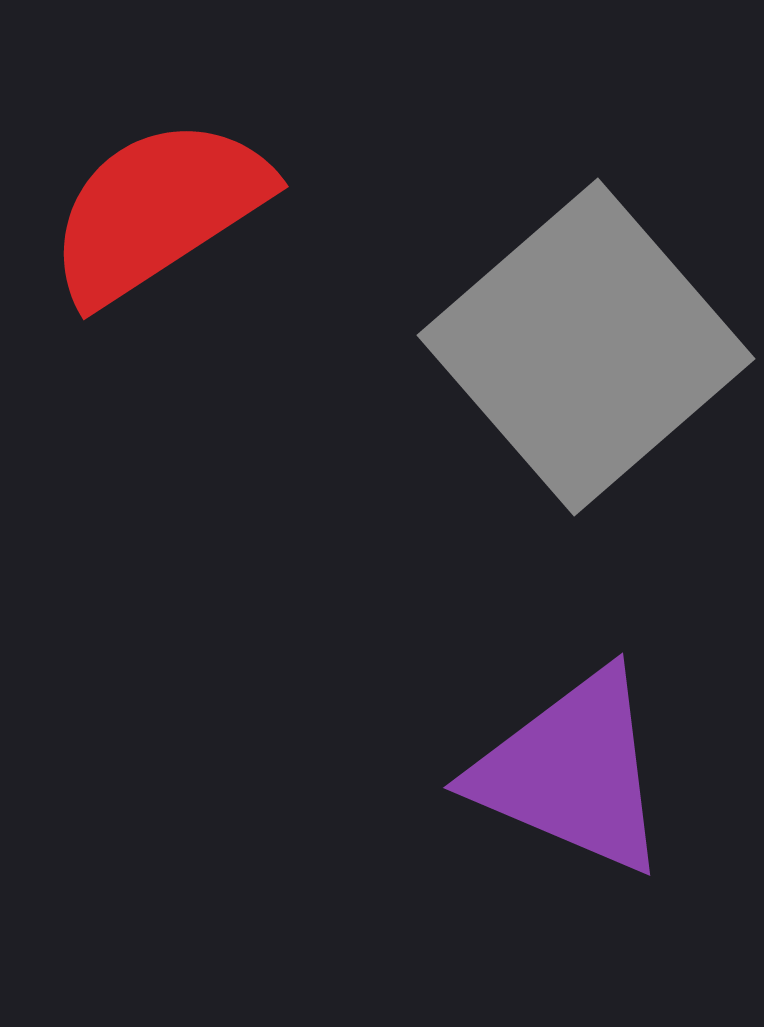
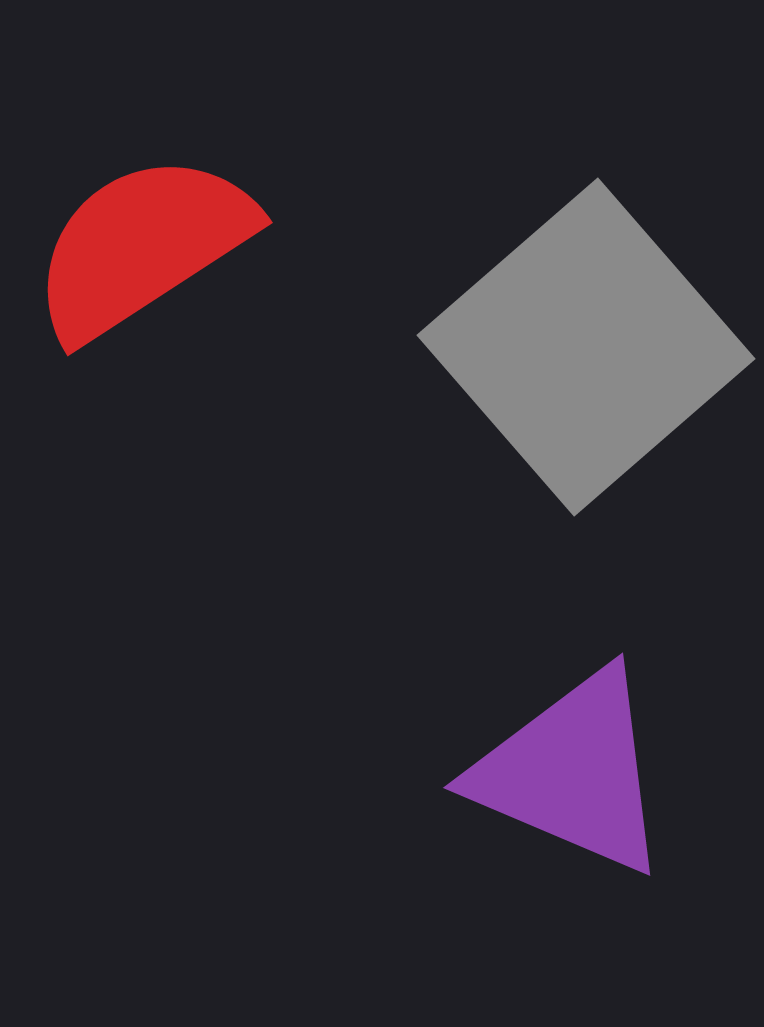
red semicircle: moved 16 px left, 36 px down
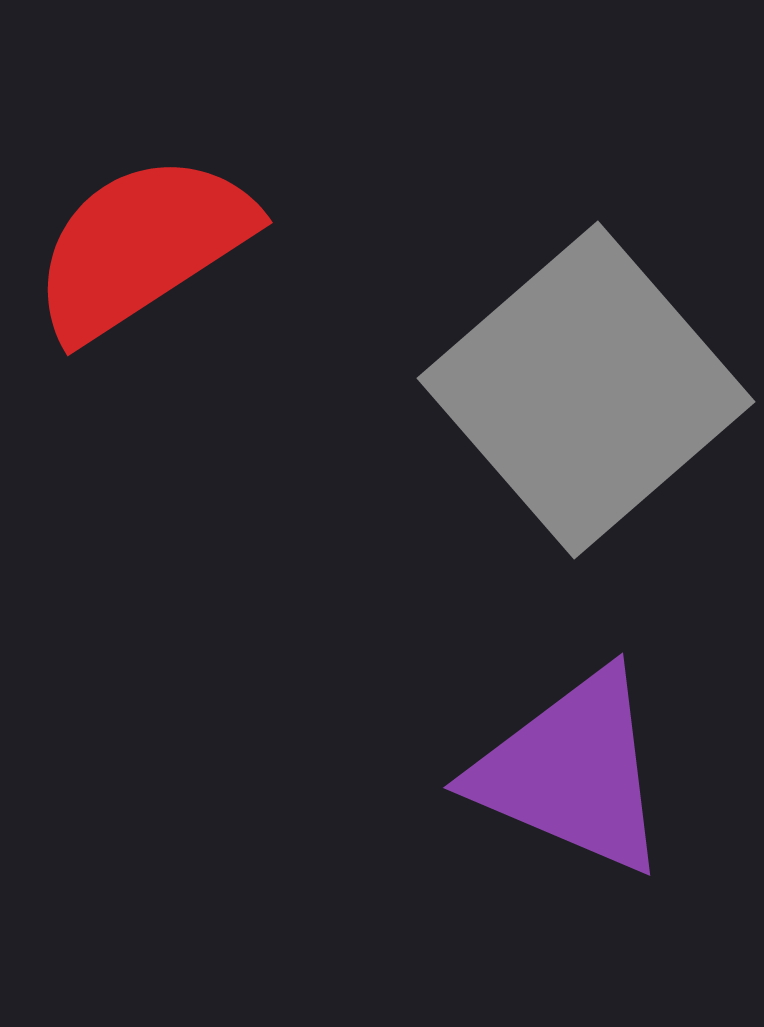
gray square: moved 43 px down
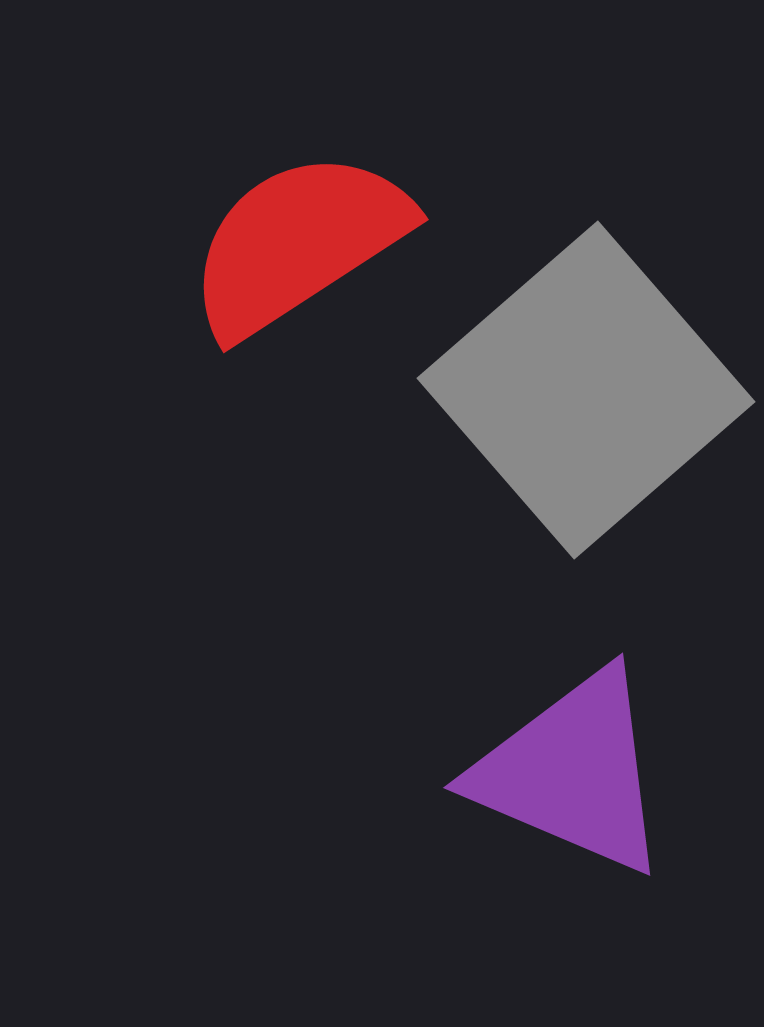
red semicircle: moved 156 px right, 3 px up
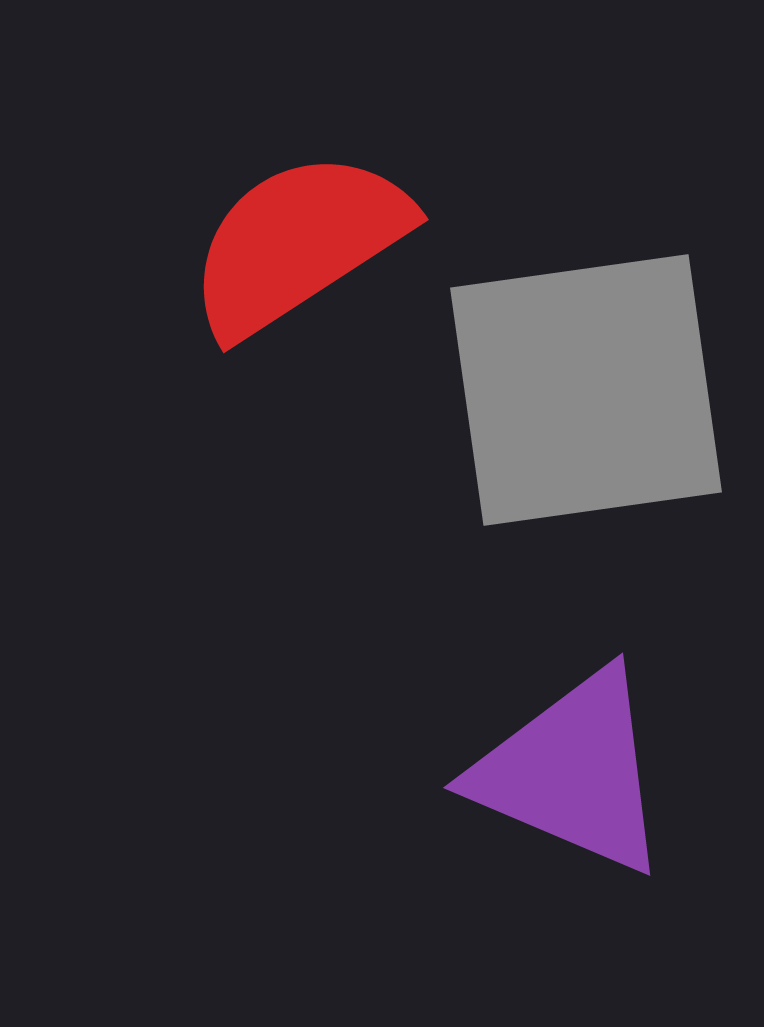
gray square: rotated 33 degrees clockwise
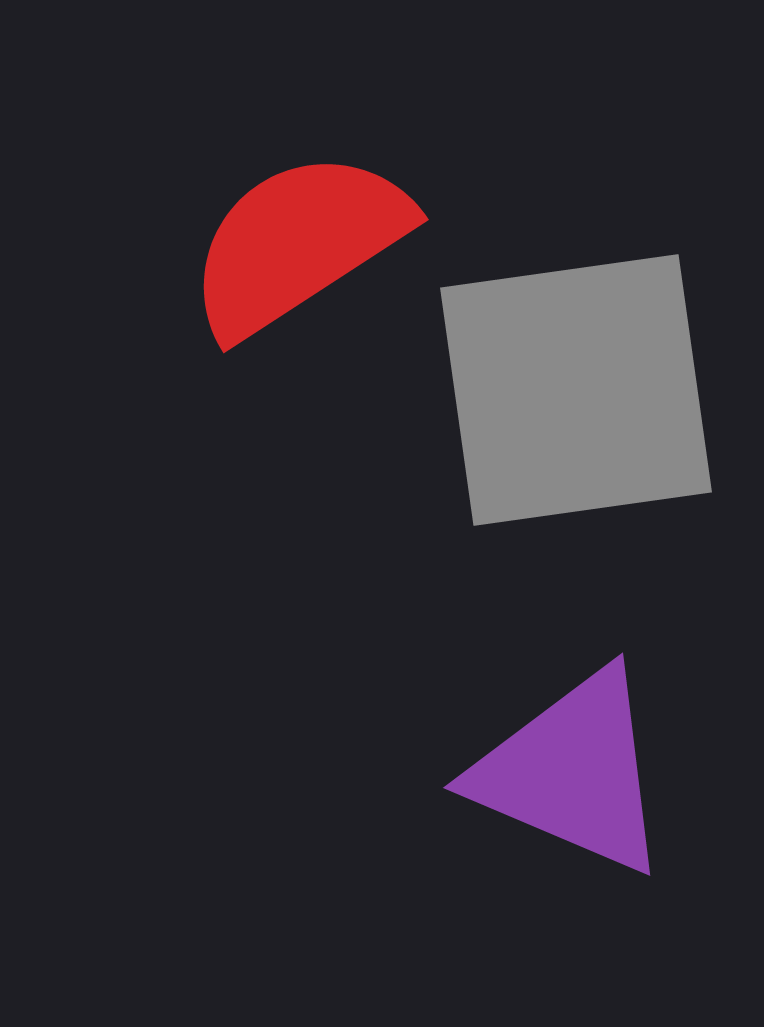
gray square: moved 10 px left
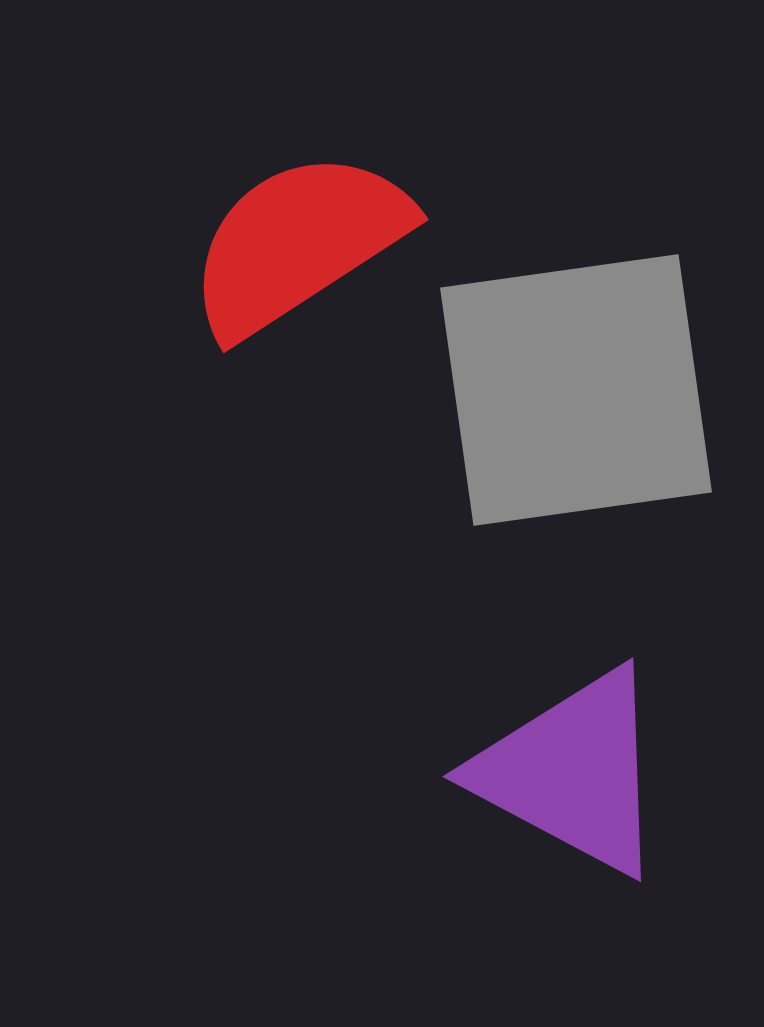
purple triangle: rotated 5 degrees clockwise
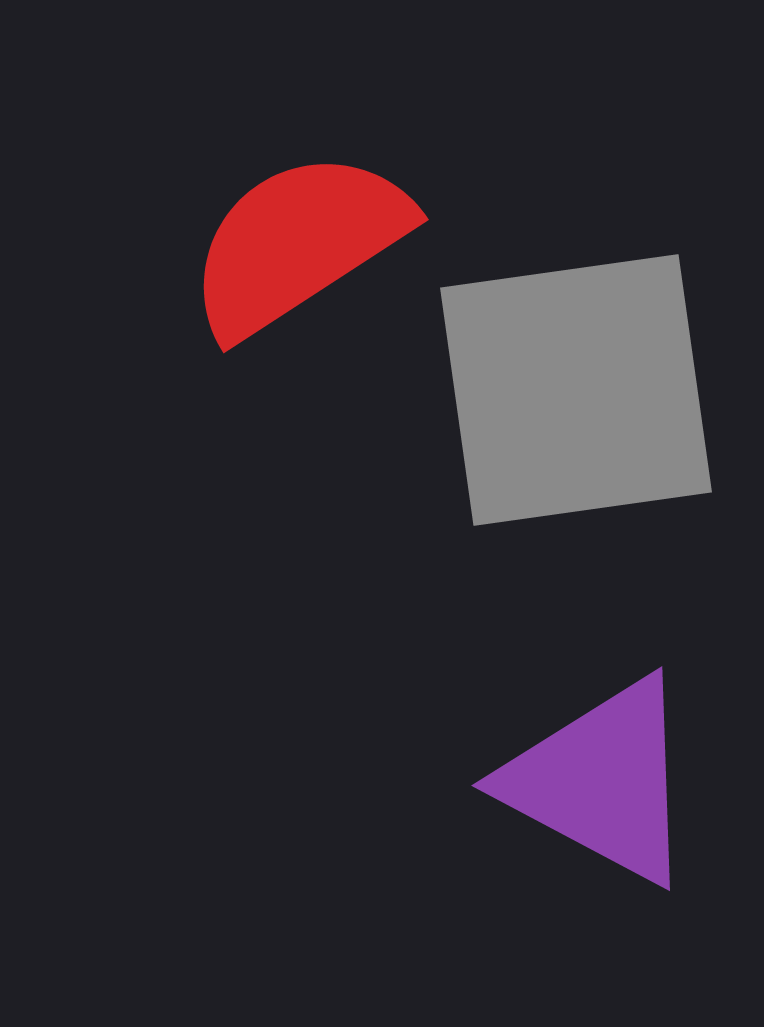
purple triangle: moved 29 px right, 9 px down
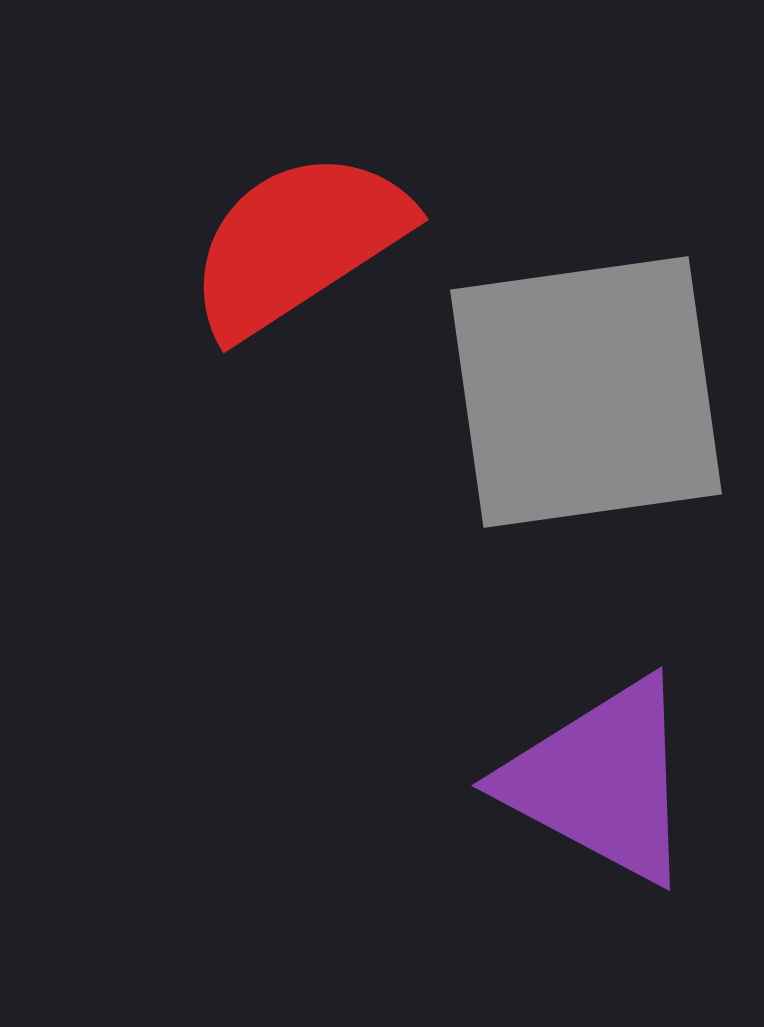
gray square: moved 10 px right, 2 px down
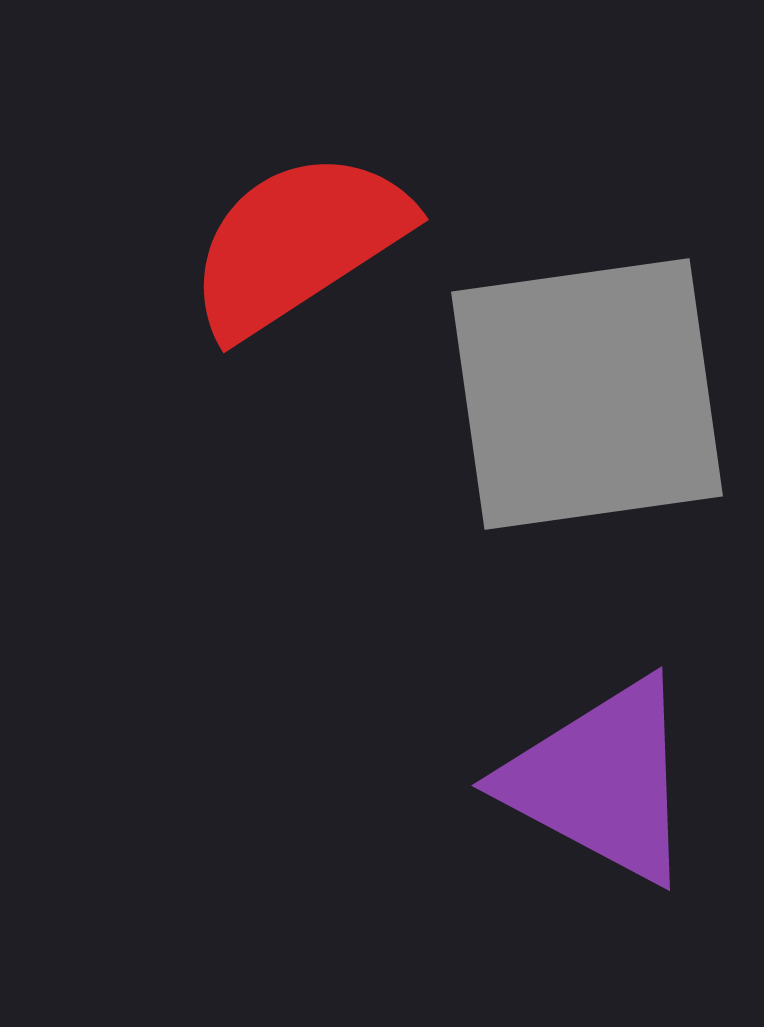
gray square: moved 1 px right, 2 px down
